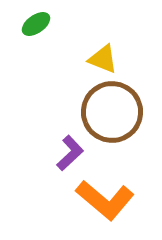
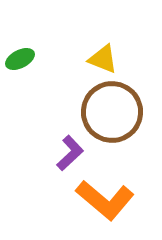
green ellipse: moved 16 px left, 35 px down; rotated 8 degrees clockwise
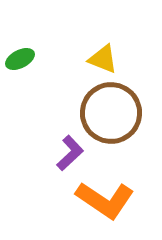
brown circle: moved 1 px left, 1 px down
orange L-shape: rotated 6 degrees counterclockwise
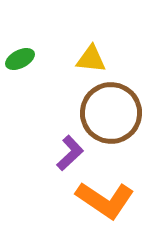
yellow triangle: moved 12 px left; rotated 16 degrees counterclockwise
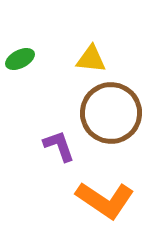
purple L-shape: moved 11 px left, 7 px up; rotated 66 degrees counterclockwise
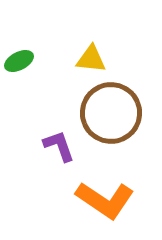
green ellipse: moved 1 px left, 2 px down
